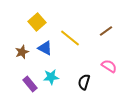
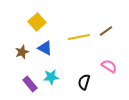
yellow line: moved 9 px right, 1 px up; rotated 50 degrees counterclockwise
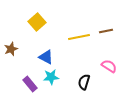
brown line: rotated 24 degrees clockwise
blue triangle: moved 1 px right, 9 px down
brown star: moved 11 px left, 3 px up
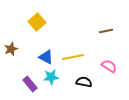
yellow line: moved 6 px left, 20 px down
black semicircle: rotated 84 degrees clockwise
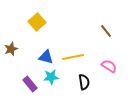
brown line: rotated 64 degrees clockwise
blue triangle: rotated 14 degrees counterclockwise
black semicircle: rotated 70 degrees clockwise
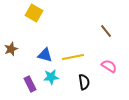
yellow square: moved 3 px left, 9 px up; rotated 18 degrees counterclockwise
blue triangle: moved 1 px left, 2 px up
purple rectangle: rotated 14 degrees clockwise
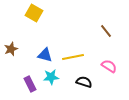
black semicircle: rotated 63 degrees counterclockwise
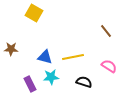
brown star: rotated 24 degrees clockwise
blue triangle: moved 2 px down
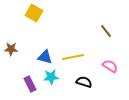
pink semicircle: moved 1 px right
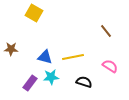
purple rectangle: moved 1 px up; rotated 63 degrees clockwise
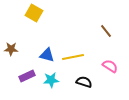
blue triangle: moved 2 px right, 2 px up
cyan star: moved 3 px down
purple rectangle: moved 3 px left, 7 px up; rotated 28 degrees clockwise
